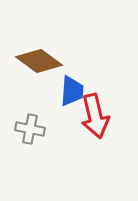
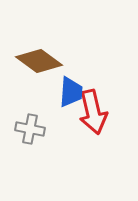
blue trapezoid: moved 1 px left, 1 px down
red arrow: moved 2 px left, 4 px up
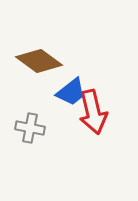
blue trapezoid: rotated 48 degrees clockwise
gray cross: moved 1 px up
